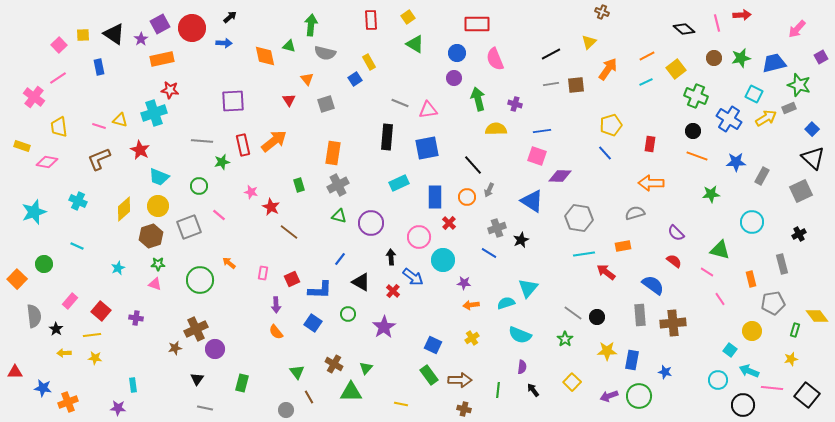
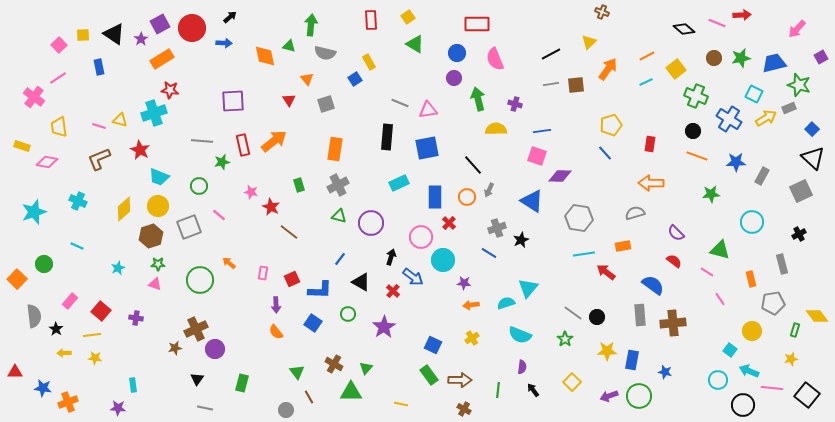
pink line at (717, 23): rotated 54 degrees counterclockwise
orange rectangle at (162, 59): rotated 20 degrees counterclockwise
orange rectangle at (333, 153): moved 2 px right, 4 px up
pink circle at (419, 237): moved 2 px right
black arrow at (391, 257): rotated 21 degrees clockwise
brown cross at (464, 409): rotated 16 degrees clockwise
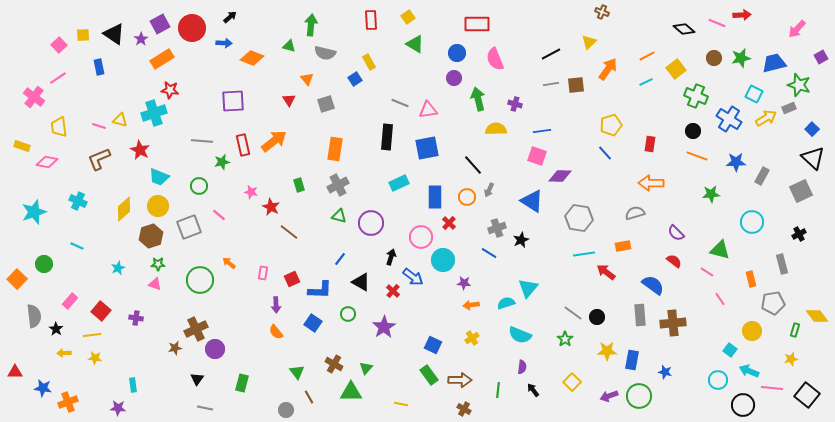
orange diamond at (265, 56): moved 13 px left, 2 px down; rotated 55 degrees counterclockwise
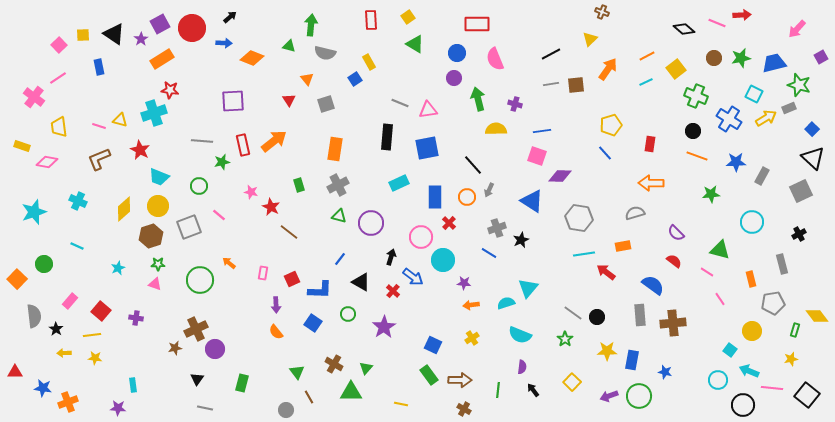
yellow triangle at (589, 42): moved 1 px right, 3 px up
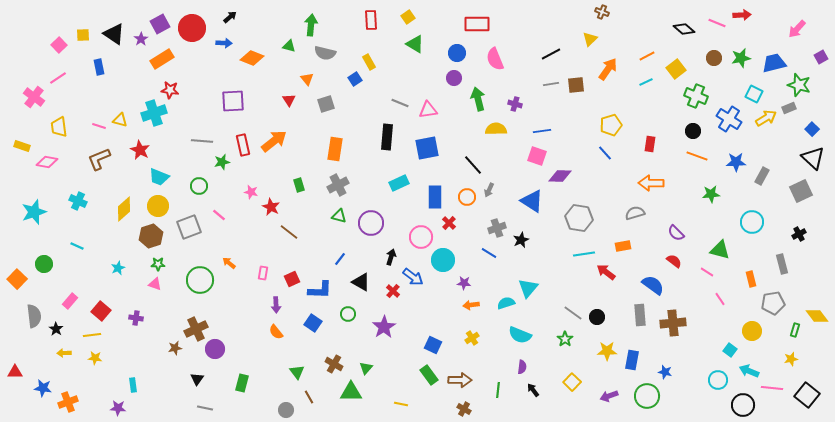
green circle at (639, 396): moved 8 px right
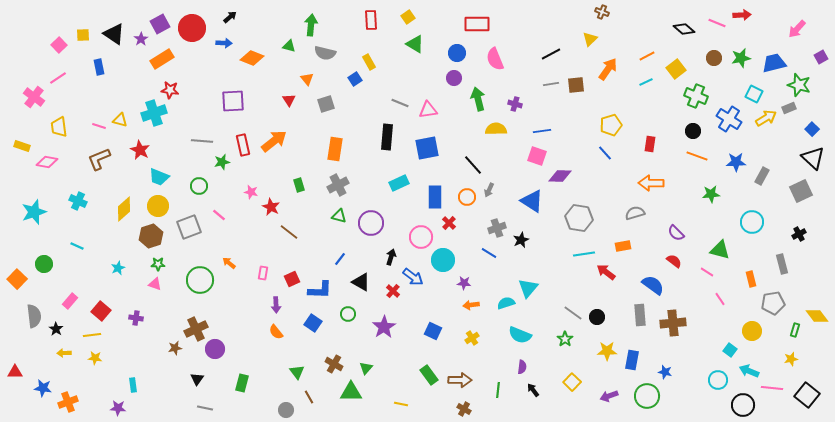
blue square at (433, 345): moved 14 px up
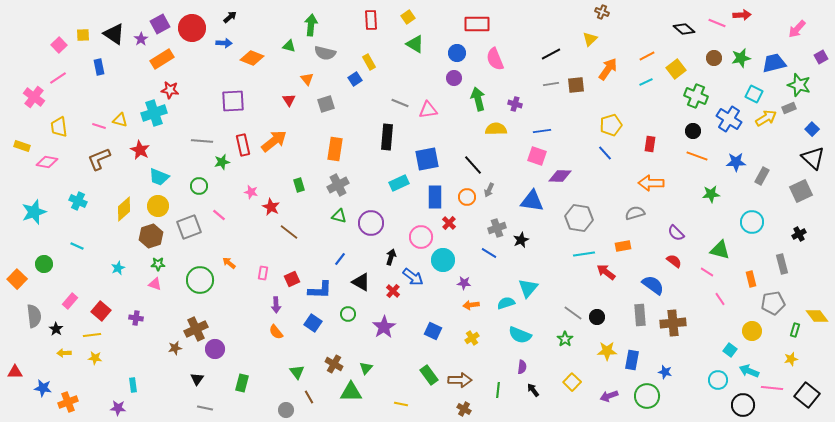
blue square at (427, 148): moved 11 px down
blue triangle at (532, 201): rotated 25 degrees counterclockwise
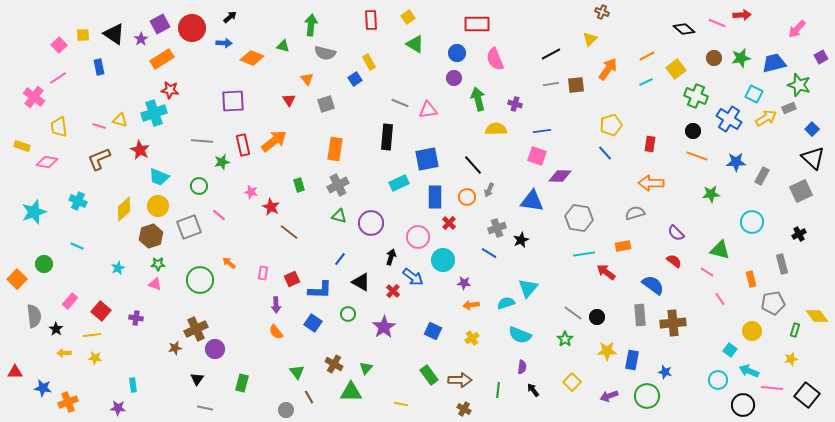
green triangle at (289, 46): moved 6 px left
pink circle at (421, 237): moved 3 px left
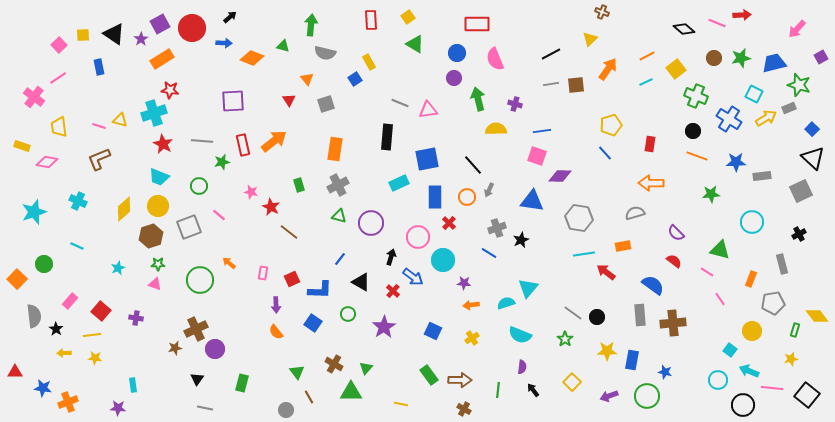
red star at (140, 150): moved 23 px right, 6 px up
gray rectangle at (762, 176): rotated 54 degrees clockwise
orange rectangle at (751, 279): rotated 35 degrees clockwise
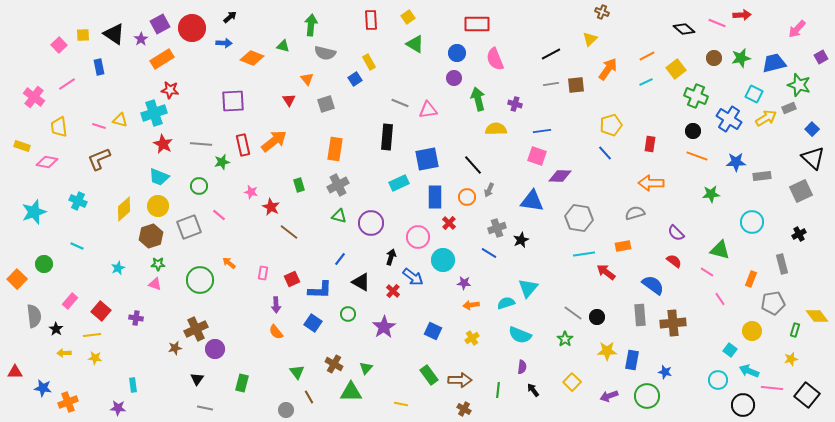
pink line at (58, 78): moved 9 px right, 6 px down
gray line at (202, 141): moved 1 px left, 3 px down
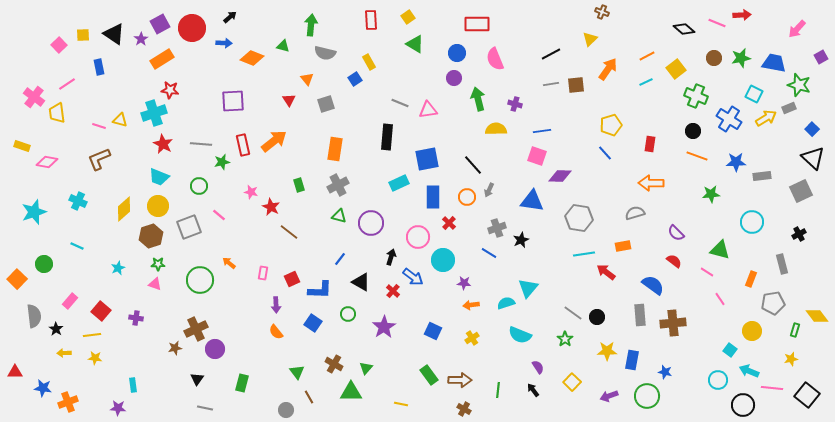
blue trapezoid at (774, 63): rotated 25 degrees clockwise
yellow trapezoid at (59, 127): moved 2 px left, 14 px up
blue rectangle at (435, 197): moved 2 px left
purple semicircle at (522, 367): moved 16 px right; rotated 40 degrees counterclockwise
